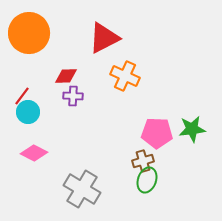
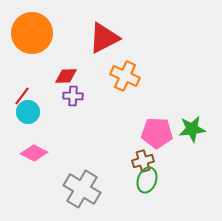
orange circle: moved 3 px right
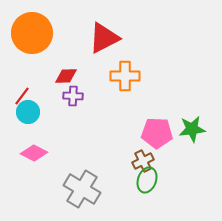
orange cross: rotated 24 degrees counterclockwise
brown cross: rotated 10 degrees counterclockwise
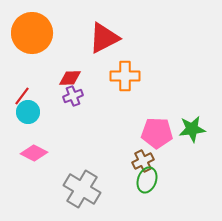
red diamond: moved 4 px right, 2 px down
purple cross: rotated 24 degrees counterclockwise
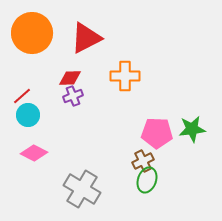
red triangle: moved 18 px left
red line: rotated 12 degrees clockwise
cyan circle: moved 3 px down
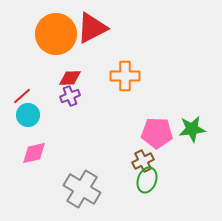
orange circle: moved 24 px right, 1 px down
red triangle: moved 6 px right, 10 px up
purple cross: moved 3 px left
pink diamond: rotated 40 degrees counterclockwise
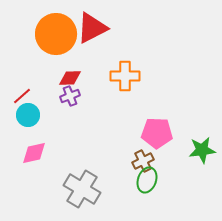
green star: moved 10 px right, 21 px down
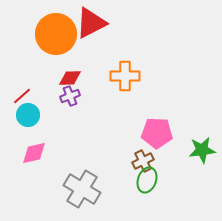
red triangle: moved 1 px left, 5 px up
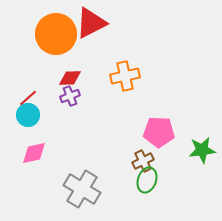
orange cross: rotated 12 degrees counterclockwise
red line: moved 6 px right, 2 px down
pink pentagon: moved 2 px right, 1 px up
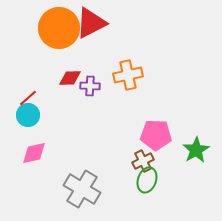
orange circle: moved 3 px right, 6 px up
orange cross: moved 3 px right, 1 px up
purple cross: moved 20 px right, 10 px up; rotated 24 degrees clockwise
pink pentagon: moved 3 px left, 3 px down
green star: moved 6 px left; rotated 24 degrees counterclockwise
